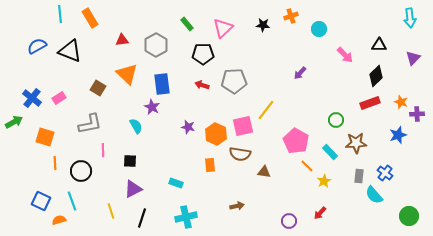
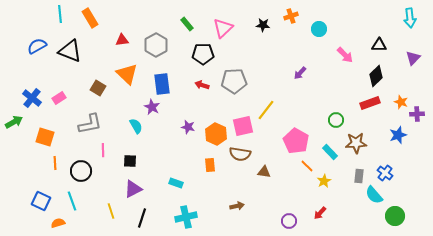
green circle at (409, 216): moved 14 px left
orange semicircle at (59, 220): moved 1 px left, 3 px down
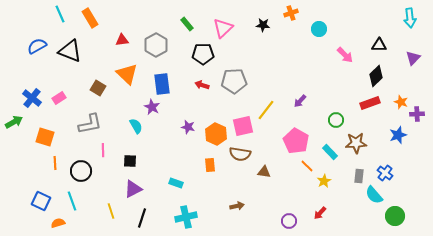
cyan line at (60, 14): rotated 18 degrees counterclockwise
orange cross at (291, 16): moved 3 px up
purple arrow at (300, 73): moved 28 px down
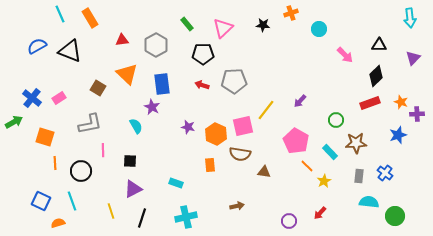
cyan semicircle at (374, 195): moved 5 px left, 7 px down; rotated 138 degrees clockwise
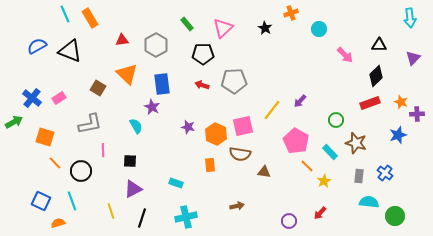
cyan line at (60, 14): moved 5 px right
black star at (263, 25): moved 2 px right, 3 px down; rotated 24 degrees clockwise
yellow line at (266, 110): moved 6 px right
brown star at (356, 143): rotated 20 degrees clockwise
orange line at (55, 163): rotated 40 degrees counterclockwise
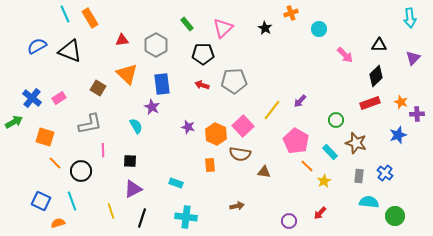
pink square at (243, 126): rotated 30 degrees counterclockwise
cyan cross at (186, 217): rotated 20 degrees clockwise
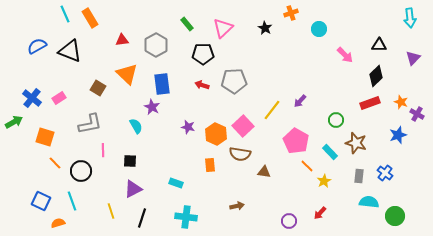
purple cross at (417, 114): rotated 32 degrees clockwise
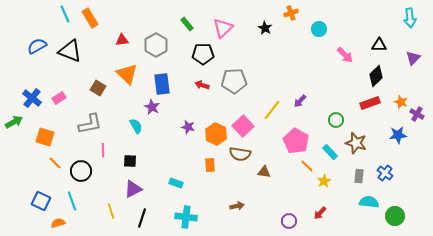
blue star at (398, 135): rotated 12 degrees clockwise
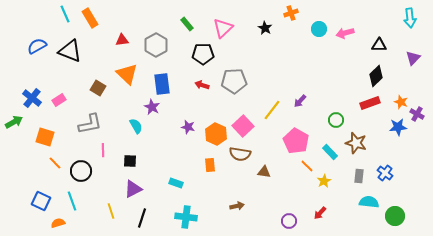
pink arrow at (345, 55): moved 22 px up; rotated 120 degrees clockwise
pink rectangle at (59, 98): moved 2 px down
blue star at (398, 135): moved 8 px up
